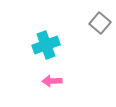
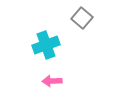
gray square: moved 18 px left, 5 px up
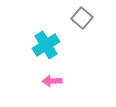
cyan cross: rotated 12 degrees counterclockwise
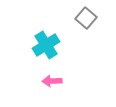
gray square: moved 4 px right
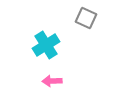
gray square: rotated 15 degrees counterclockwise
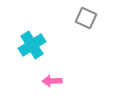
cyan cross: moved 14 px left
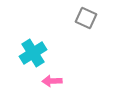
cyan cross: moved 1 px right, 8 px down
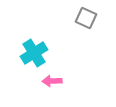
cyan cross: moved 1 px right
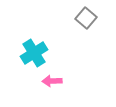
gray square: rotated 15 degrees clockwise
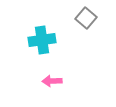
cyan cross: moved 8 px right, 13 px up; rotated 24 degrees clockwise
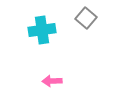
cyan cross: moved 10 px up
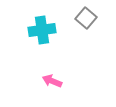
pink arrow: rotated 24 degrees clockwise
